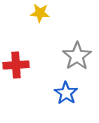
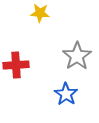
blue star: moved 1 px down
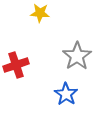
red cross: rotated 15 degrees counterclockwise
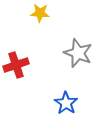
gray star: moved 1 px right, 3 px up; rotated 16 degrees counterclockwise
blue star: moved 9 px down
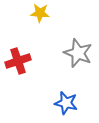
red cross: moved 2 px right, 4 px up
blue star: rotated 20 degrees counterclockwise
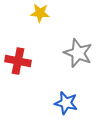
red cross: rotated 30 degrees clockwise
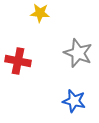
blue star: moved 8 px right, 2 px up
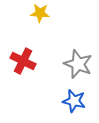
gray star: moved 11 px down
red cross: moved 5 px right; rotated 15 degrees clockwise
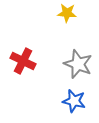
yellow star: moved 27 px right
